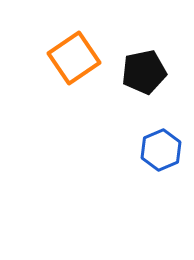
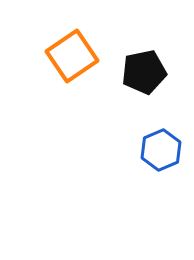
orange square: moved 2 px left, 2 px up
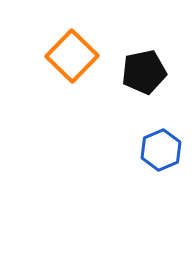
orange square: rotated 12 degrees counterclockwise
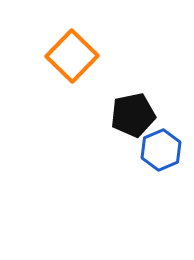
black pentagon: moved 11 px left, 43 px down
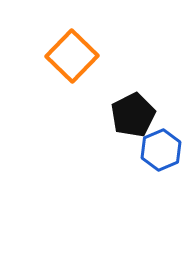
black pentagon: rotated 15 degrees counterclockwise
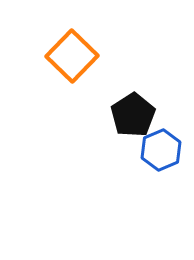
black pentagon: rotated 6 degrees counterclockwise
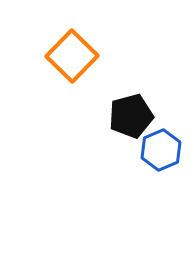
black pentagon: moved 2 px left, 1 px down; rotated 18 degrees clockwise
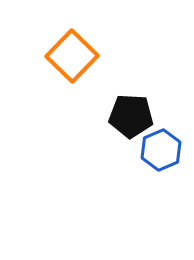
black pentagon: rotated 18 degrees clockwise
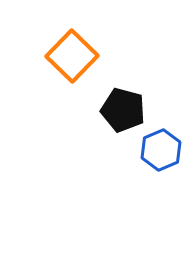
black pentagon: moved 8 px left, 6 px up; rotated 12 degrees clockwise
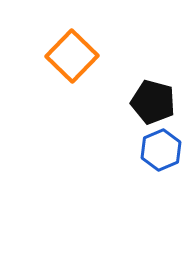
black pentagon: moved 30 px right, 8 px up
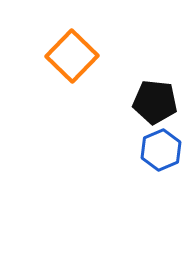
black pentagon: moved 2 px right; rotated 9 degrees counterclockwise
